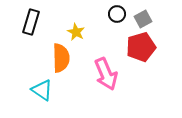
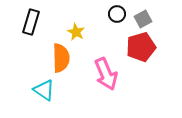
cyan triangle: moved 2 px right
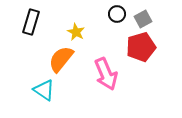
orange semicircle: moved 1 px down; rotated 140 degrees counterclockwise
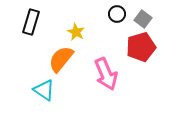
gray square: rotated 24 degrees counterclockwise
